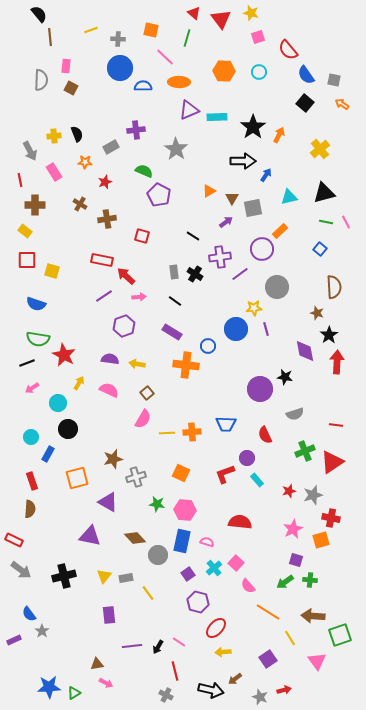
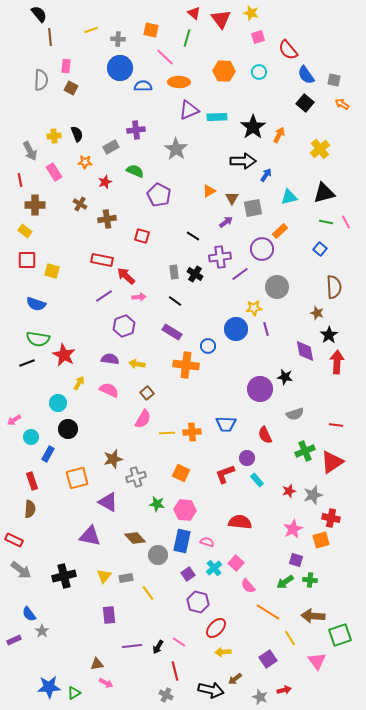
green semicircle at (144, 171): moved 9 px left
pink arrow at (32, 388): moved 18 px left, 32 px down
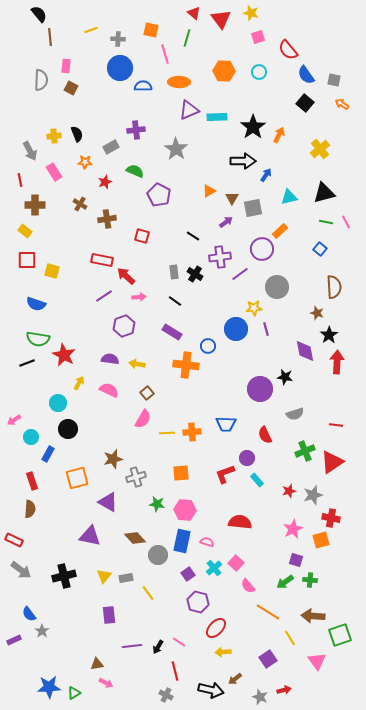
pink line at (165, 57): moved 3 px up; rotated 30 degrees clockwise
orange square at (181, 473): rotated 30 degrees counterclockwise
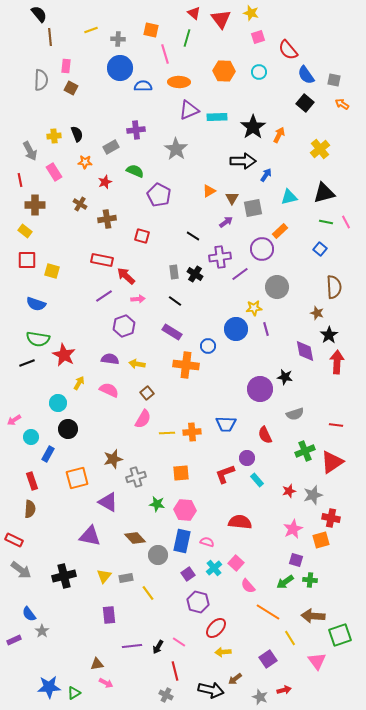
pink arrow at (139, 297): moved 1 px left, 2 px down
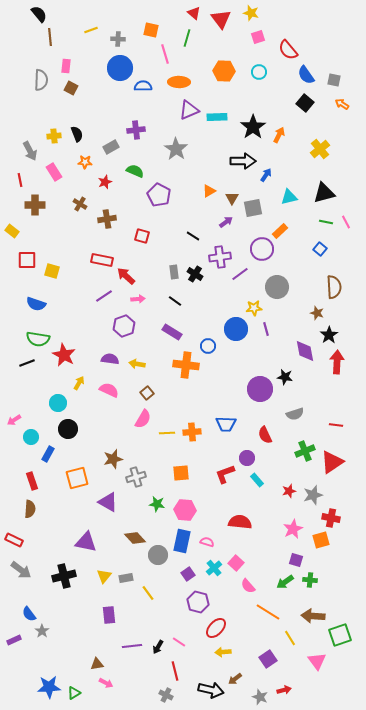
yellow rectangle at (25, 231): moved 13 px left
purple triangle at (90, 536): moved 4 px left, 6 px down
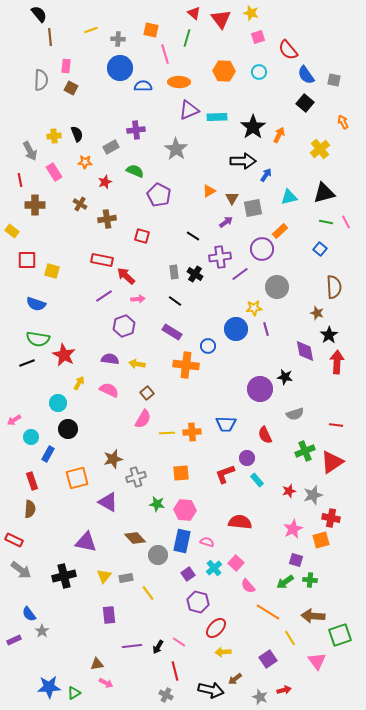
orange arrow at (342, 104): moved 1 px right, 18 px down; rotated 32 degrees clockwise
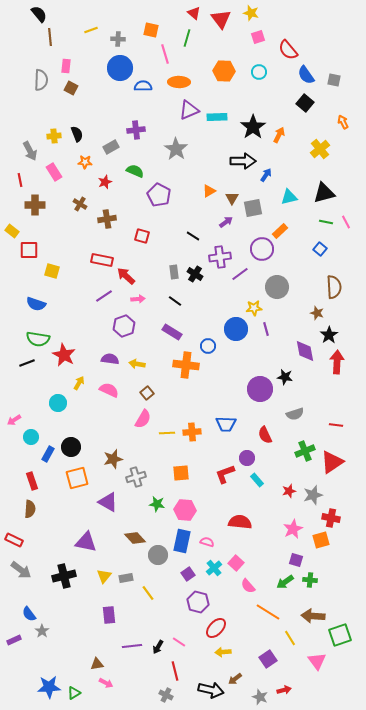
red square at (27, 260): moved 2 px right, 10 px up
black circle at (68, 429): moved 3 px right, 18 px down
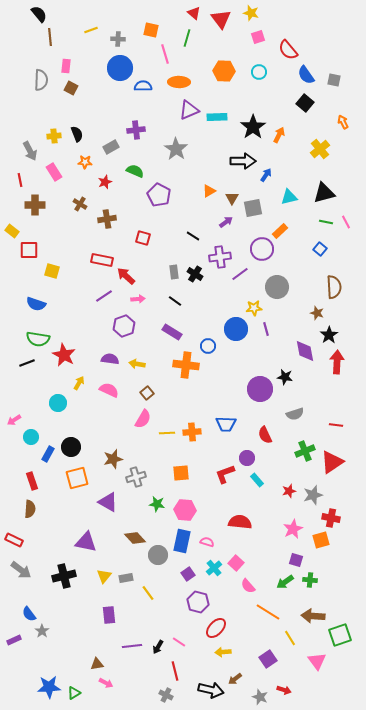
red square at (142, 236): moved 1 px right, 2 px down
red arrow at (284, 690): rotated 32 degrees clockwise
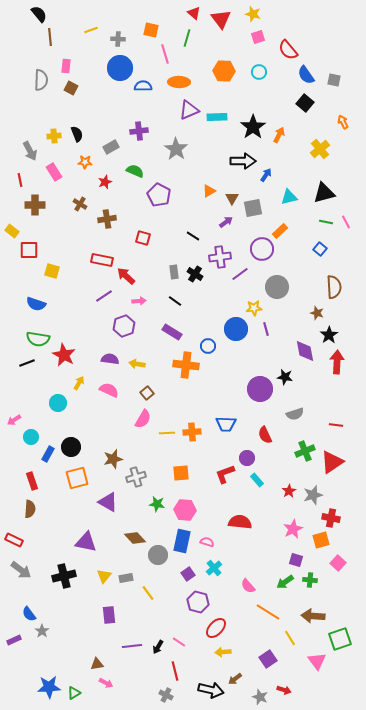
yellow star at (251, 13): moved 2 px right, 1 px down
purple cross at (136, 130): moved 3 px right, 1 px down
pink arrow at (138, 299): moved 1 px right, 2 px down
red star at (289, 491): rotated 16 degrees counterclockwise
pink square at (236, 563): moved 102 px right
green square at (340, 635): moved 4 px down
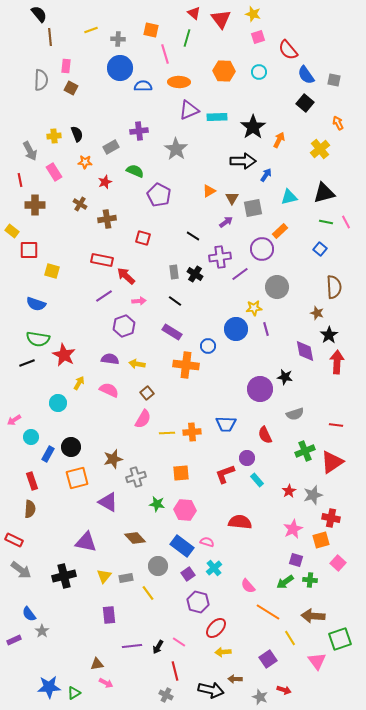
orange arrow at (343, 122): moved 5 px left, 1 px down
orange arrow at (279, 135): moved 5 px down
blue rectangle at (182, 541): moved 5 px down; rotated 65 degrees counterclockwise
gray circle at (158, 555): moved 11 px down
brown arrow at (235, 679): rotated 40 degrees clockwise
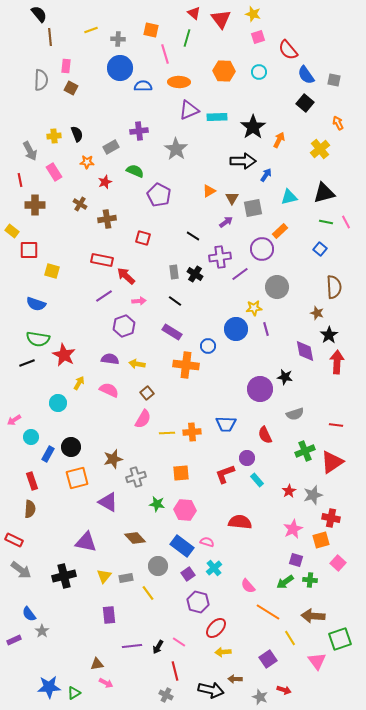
orange star at (85, 162): moved 2 px right
